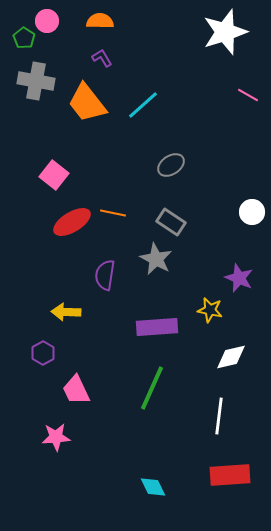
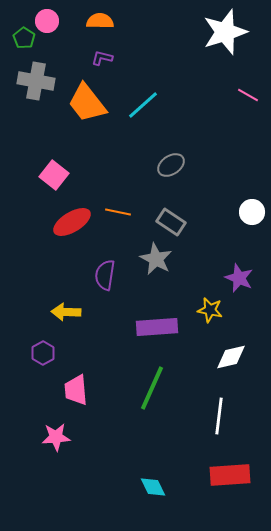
purple L-shape: rotated 45 degrees counterclockwise
orange line: moved 5 px right, 1 px up
pink trapezoid: rotated 20 degrees clockwise
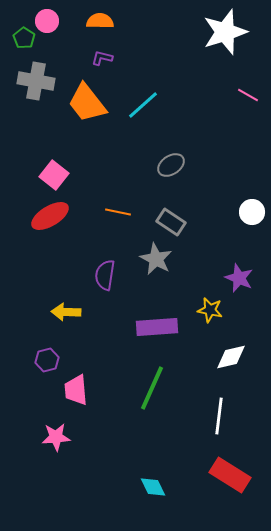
red ellipse: moved 22 px left, 6 px up
purple hexagon: moved 4 px right, 7 px down; rotated 15 degrees clockwise
red rectangle: rotated 36 degrees clockwise
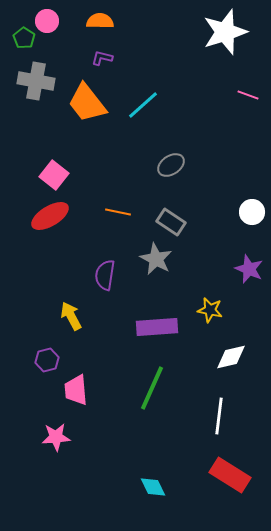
pink line: rotated 10 degrees counterclockwise
purple star: moved 10 px right, 9 px up
yellow arrow: moved 5 px right, 4 px down; rotated 60 degrees clockwise
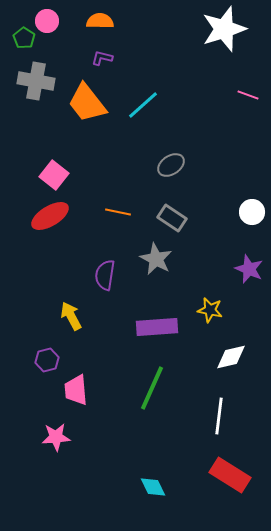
white star: moved 1 px left, 3 px up
gray rectangle: moved 1 px right, 4 px up
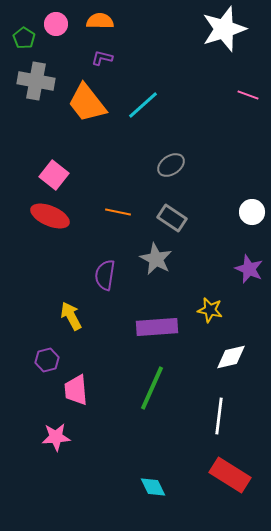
pink circle: moved 9 px right, 3 px down
red ellipse: rotated 54 degrees clockwise
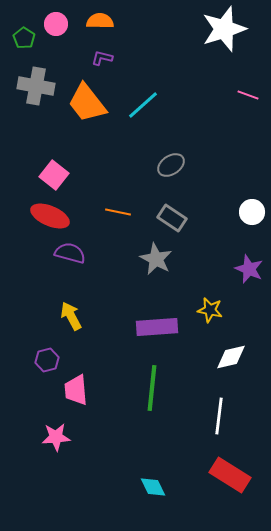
gray cross: moved 5 px down
purple semicircle: moved 35 px left, 22 px up; rotated 96 degrees clockwise
green line: rotated 18 degrees counterclockwise
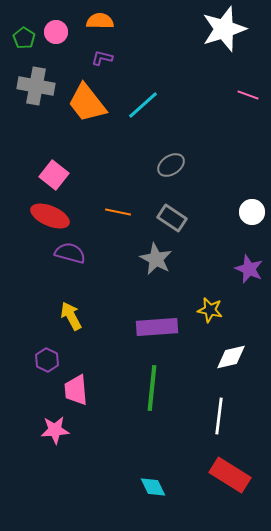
pink circle: moved 8 px down
purple hexagon: rotated 20 degrees counterclockwise
pink star: moved 1 px left, 7 px up
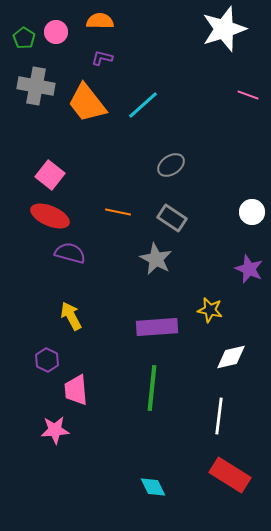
pink square: moved 4 px left
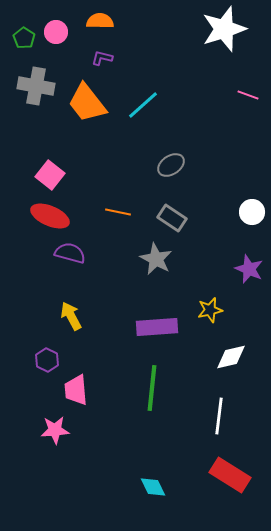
yellow star: rotated 25 degrees counterclockwise
